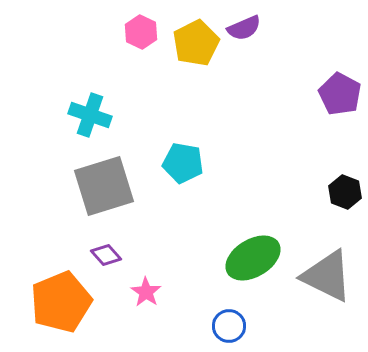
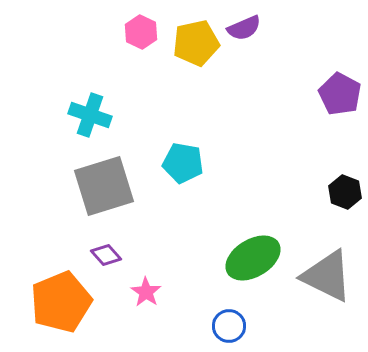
yellow pentagon: rotated 15 degrees clockwise
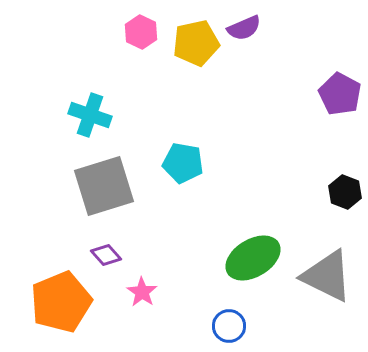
pink star: moved 4 px left
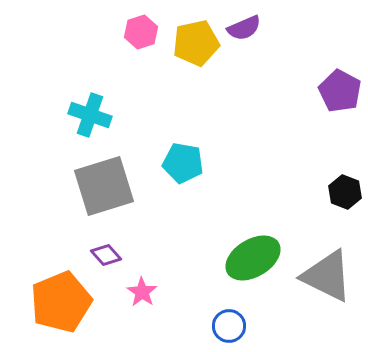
pink hexagon: rotated 16 degrees clockwise
purple pentagon: moved 3 px up
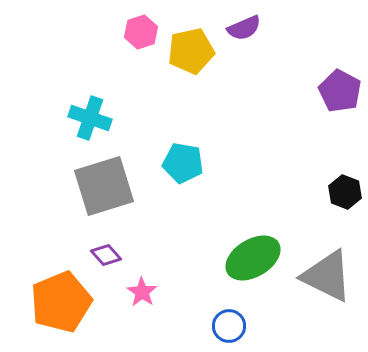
yellow pentagon: moved 5 px left, 8 px down
cyan cross: moved 3 px down
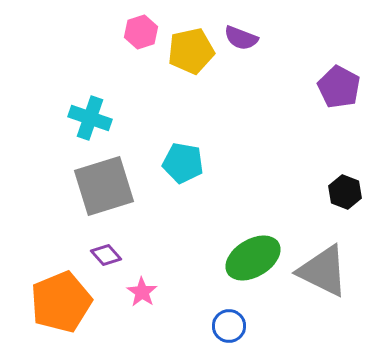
purple semicircle: moved 3 px left, 10 px down; rotated 44 degrees clockwise
purple pentagon: moved 1 px left, 4 px up
gray triangle: moved 4 px left, 5 px up
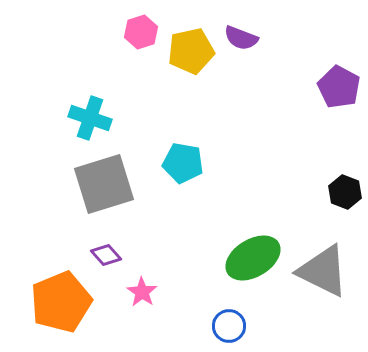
gray square: moved 2 px up
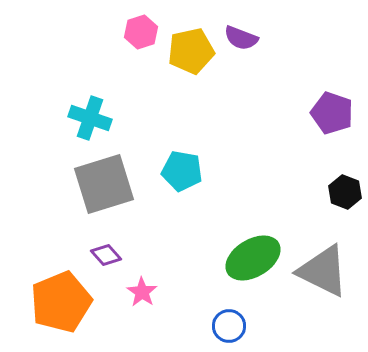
purple pentagon: moved 7 px left, 26 px down; rotated 9 degrees counterclockwise
cyan pentagon: moved 1 px left, 8 px down
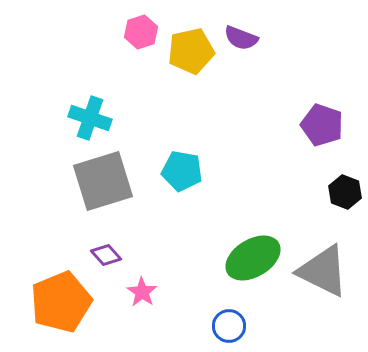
purple pentagon: moved 10 px left, 12 px down
gray square: moved 1 px left, 3 px up
